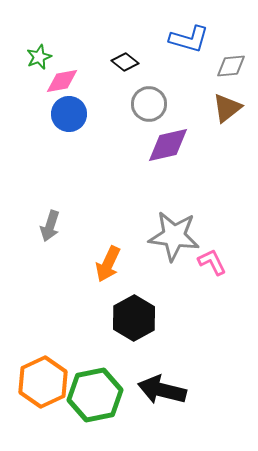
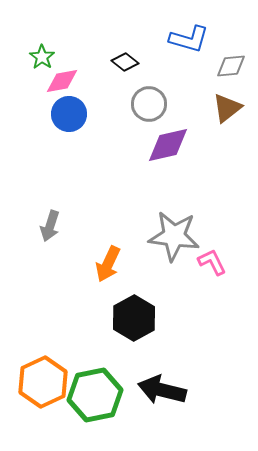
green star: moved 3 px right; rotated 15 degrees counterclockwise
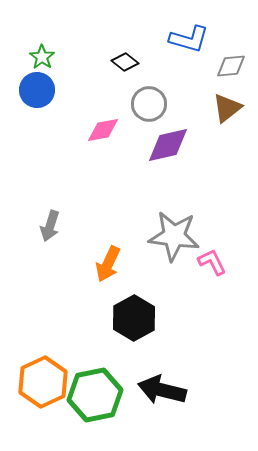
pink diamond: moved 41 px right, 49 px down
blue circle: moved 32 px left, 24 px up
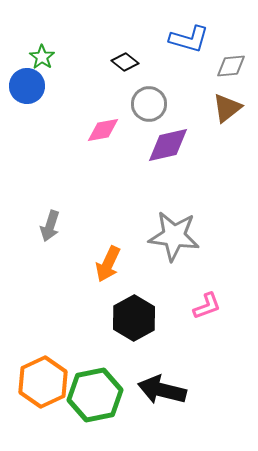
blue circle: moved 10 px left, 4 px up
pink L-shape: moved 5 px left, 44 px down; rotated 96 degrees clockwise
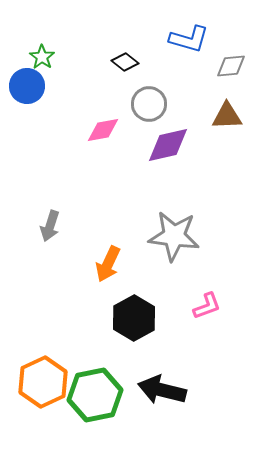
brown triangle: moved 8 px down; rotated 36 degrees clockwise
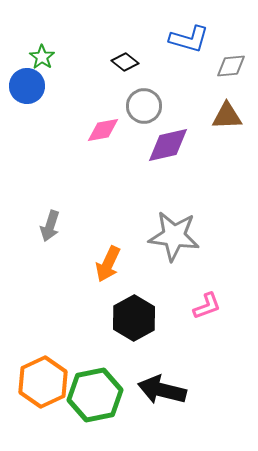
gray circle: moved 5 px left, 2 px down
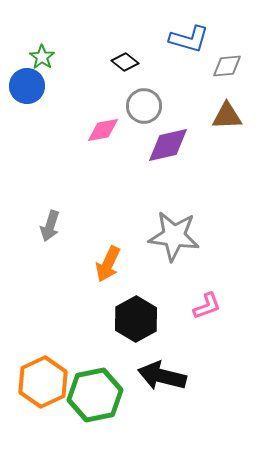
gray diamond: moved 4 px left
black hexagon: moved 2 px right, 1 px down
black arrow: moved 14 px up
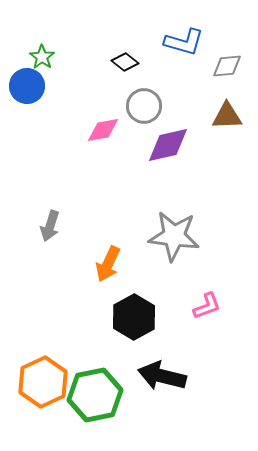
blue L-shape: moved 5 px left, 3 px down
black hexagon: moved 2 px left, 2 px up
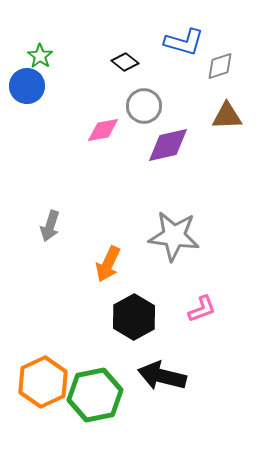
green star: moved 2 px left, 1 px up
gray diamond: moved 7 px left; rotated 12 degrees counterclockwise
pink L-shape: moved 5 px left, 3 px down
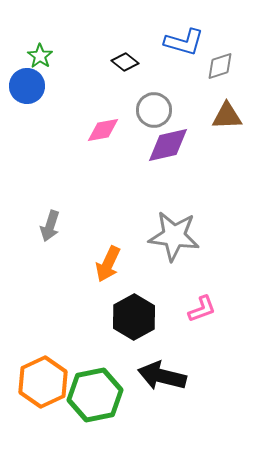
gray circle: moved 10 px right, 4 px down
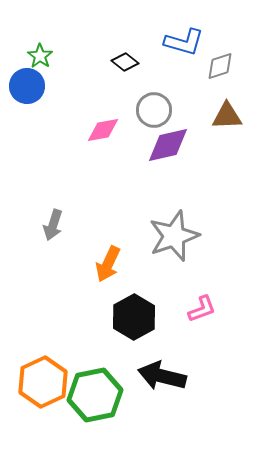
gray arrow: moved 3 px right, 1 px up
gray star: rotated 27 degrees counterclockwise
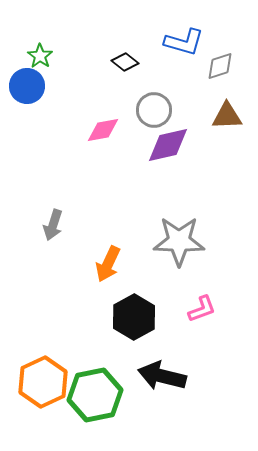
gray star: moved 5 px right, 5 px down; rotated 21 degrees clockwise
